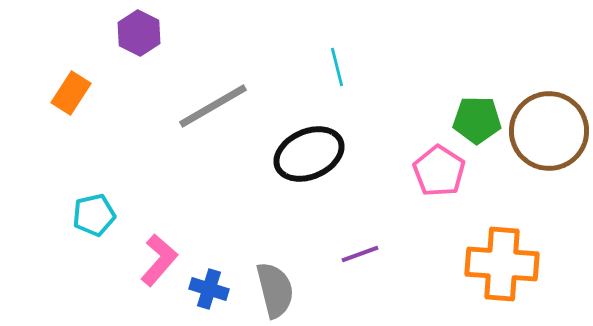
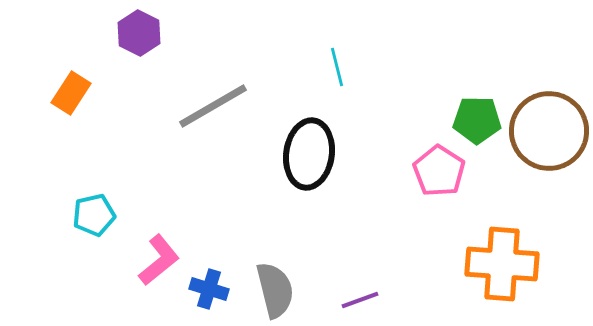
black ellipse: rotated 58 degrees counterclockwise
purple line: moved 46 px down
pink L-shape: rotated 10 degrees clockwise
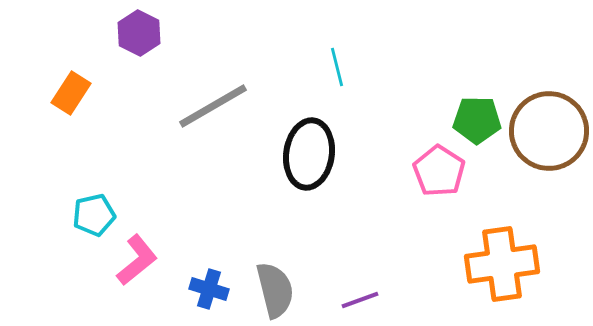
pink L-shape: moved 22 px left
orange cross: rotated 12 degrees counterclockwise
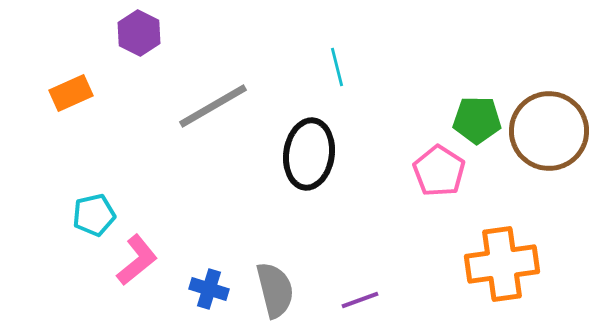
orange rectangle: rotated 33 degrees clockwise
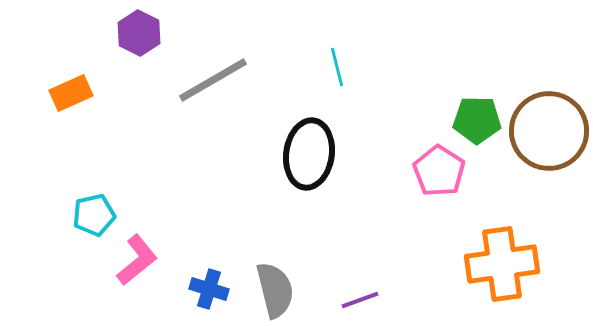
gray line: moved 26 px up
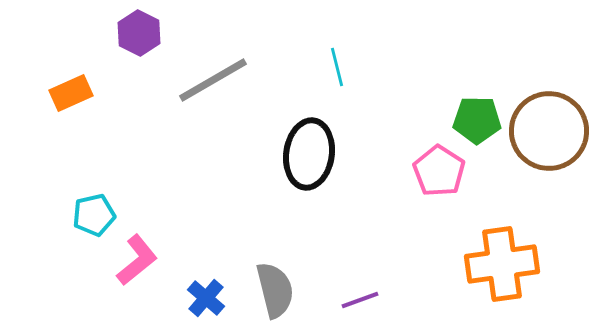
blue cross: moved 3 px left, 9 px down; rotated 24 degrees clockwise
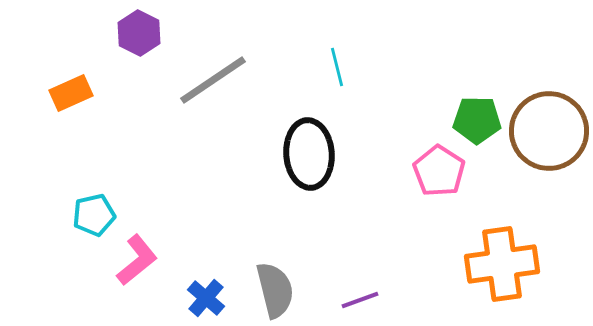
gray line: rotated 4 degrees counterclockwise
black ellipse: rotated 12 degrees counterclockwise
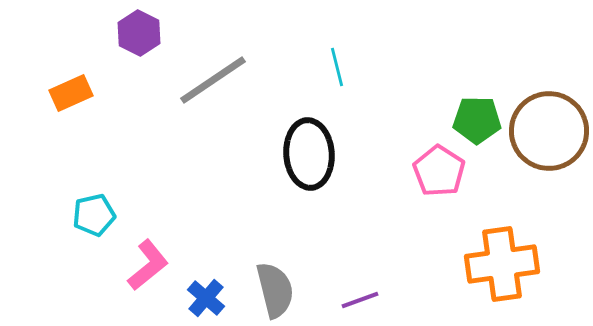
pink L-shape: moved 11 px right, 5 px down
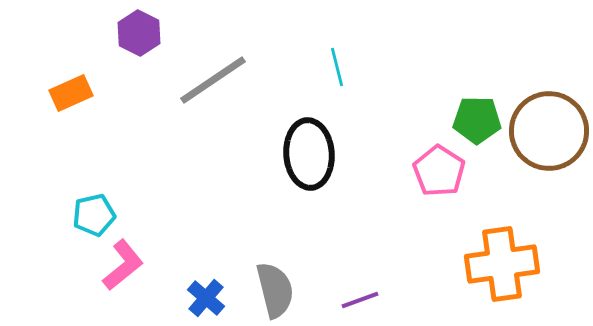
pink L-shape: moved 25 px left
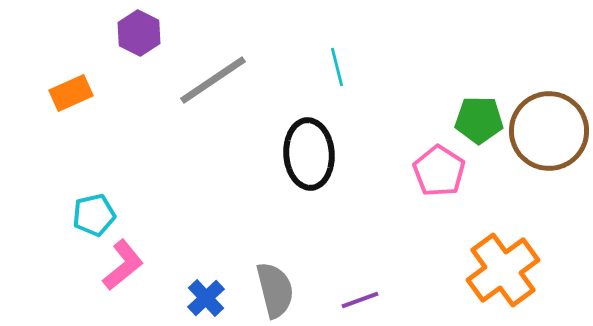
green pentagon: moved 2 px right
orange cross: moved 1 px right, 6 px down; rotated 28 degrees counterclockwise
blue cross: rotated 6 degrees clockwise
